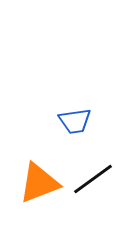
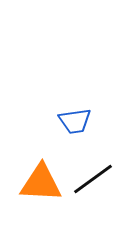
orange triangle: moved 2 px right; rotated 24 degrees clockwise
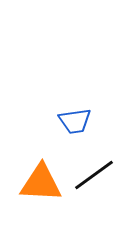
black line: moved 1 px right, 4 px up
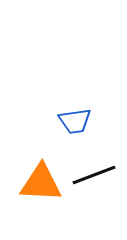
black line: rotated 15 degrees clockwise
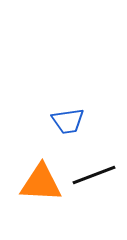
blue trapezoid: moved 7 px left
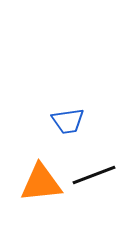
orange triangle: rotated 9 degrees counterclockwise
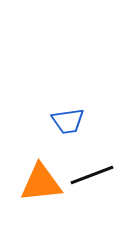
black line: moved 2 px left
